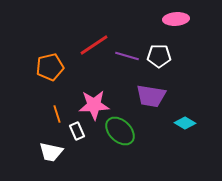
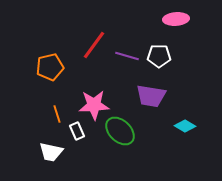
red line: rotated 20 degrees counterclockwise
cyan diamond: moved 3 px down
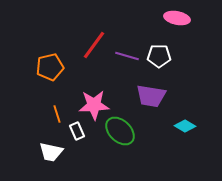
pink ellipse: moved 1 px right, 1 px up; rotated 15 degrees clockwise
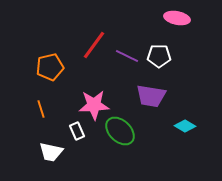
purple line: rotated 10 degrees clockwise
orange line: moved 16 px left, 5 px up
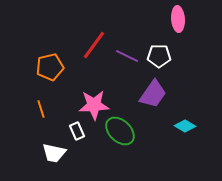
pink ellipse: moved 1 px right, 1 px down; rotated 75 degrees clockwise
purple trapezoid: moved 2 px right, 2 px up; rotated 64 degrees counterclockwise
white trapezoid: moved 3 px right, 1 px down
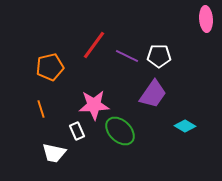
pink ellipse: moved 28 px right
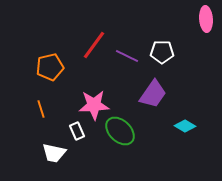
white pentagon: moved 3 px right, 4 px up
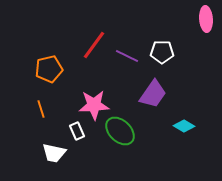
orange pentagon: moved 1 px left, 2 px down
cyan diamond: moved 1 px left
